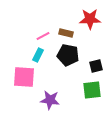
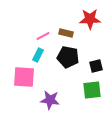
black pentagon: moved 2 px down
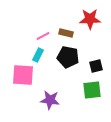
pink square: moved 1 px left, 2 px up
